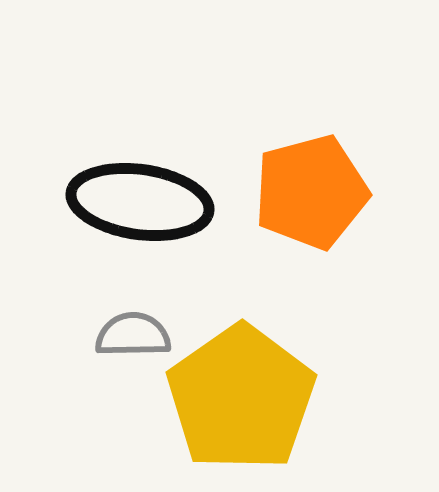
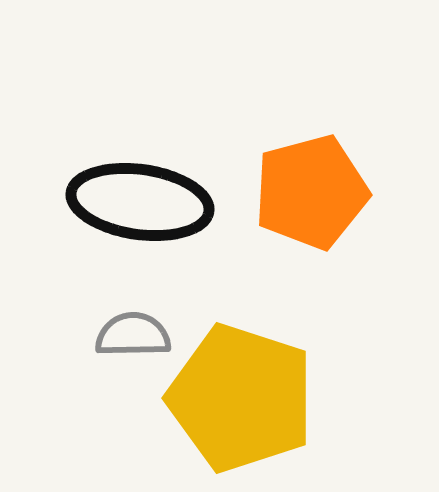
yellow pentagon: rotated 19 degrees counterclockwise
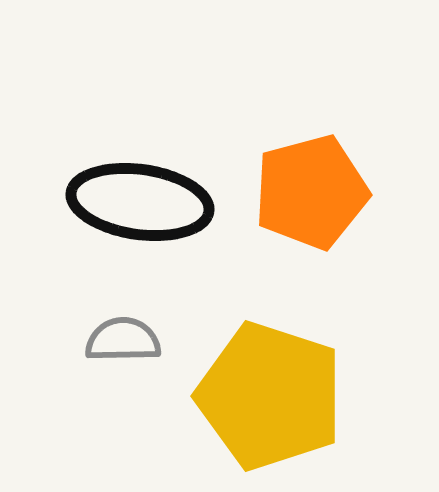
gray semicircle: moved 10 px left, 5 px down
yellow pentagon: moved 29 px right, 2 px up
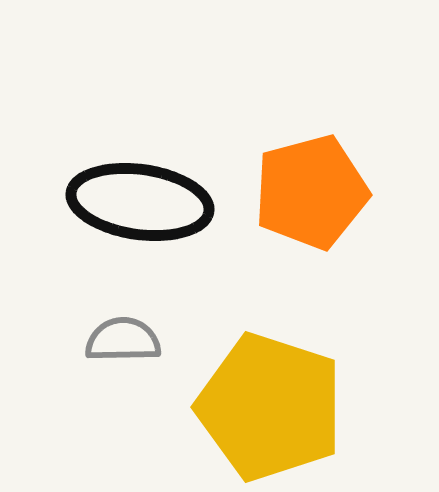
yellow pentagon: moved 11 px down
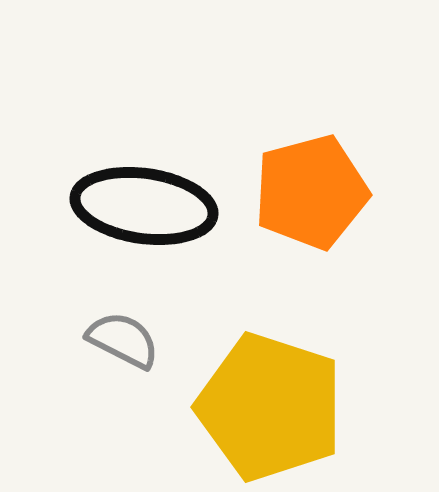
black ellipse: moved 4 px right, 4 px down
gray semicircle: rotated 28 degrees clockwise
